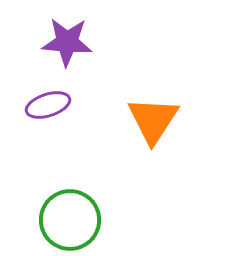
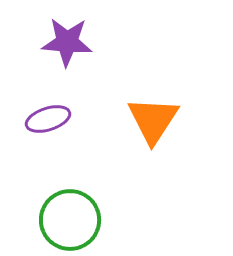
purple ellipse: moved 14 px down
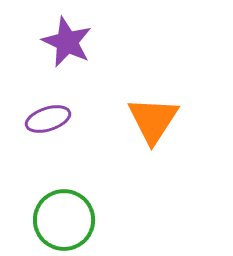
purple star: rotated 21 degrees clockwise
green circle: moved 6 px left
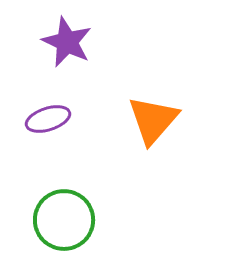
orange triangle: rotated 8 degrees clockwise
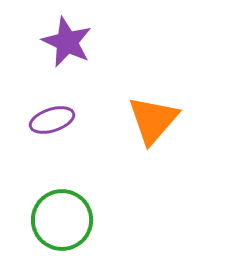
purple ellipse: moved 4 px right, 1 px down
green circle: moved 2 px left
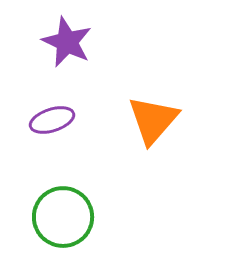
green circle: moved 1 px right, 3 px up
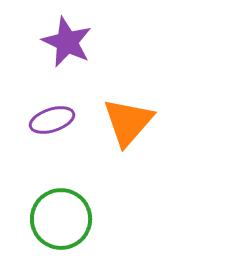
orange triangle: moved 25 px left, 2 px down
green circle: moved 2 px left, 2 px down
